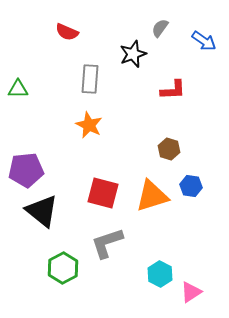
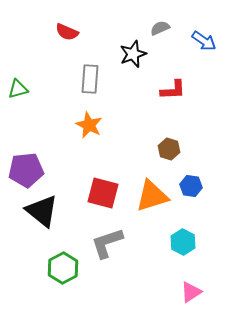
gray semicircle: rotated 30 degrees clockwise
green triangle: rotated 15 degrees counterclockwise
cyan hexagon: moved 23 px right, 32 px up
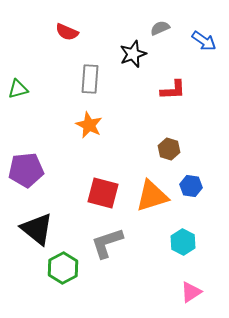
black triangle: moved 5 px left, 18 px down
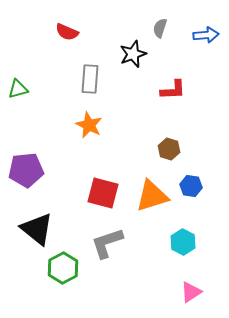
gray semicircle: rotated 48 degrees counterclockwise
blue arrow: moved 2 px right, 6 px up; rotated 40 degrees counterclockwise
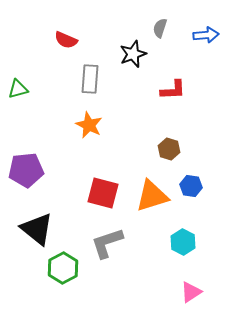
red semicircle: moved 1 px left, 8 px down
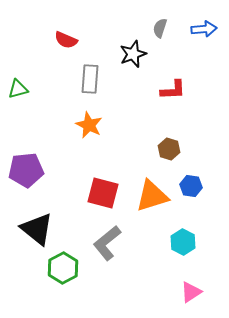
blue arrow: moved 2 px left, 6 px up
gray L-shape: rotated 21 degrees counterclockwise
